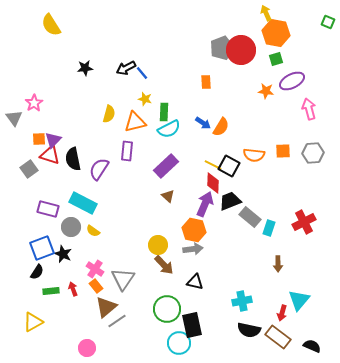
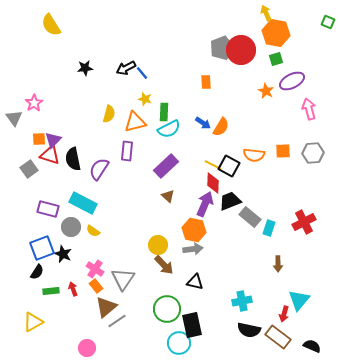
orange star at (266, 91): rotated 21 degrees clockwise
red arrow at (282, 313): moved 2 px right, 1 px down
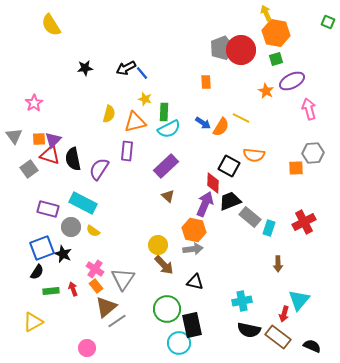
gray triangle at (14, 118): moved 18 px down
orange square at (283, 151): moved 13 px right, 17 px down
yellow line at (213, 165): moved 28 px right, 47 px up
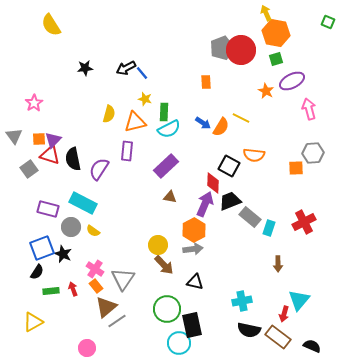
brown triangle at (168, 196): moved 2 px right, 1 px down; rotated 32 degrees counterclockwise
orange hexagon at (194, 230): rotated 20 degrees clockwise
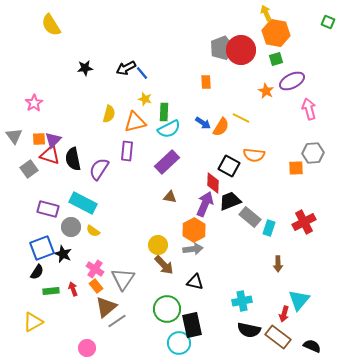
purple rectangle at (166, 166): moved 1 px right, 4 px up
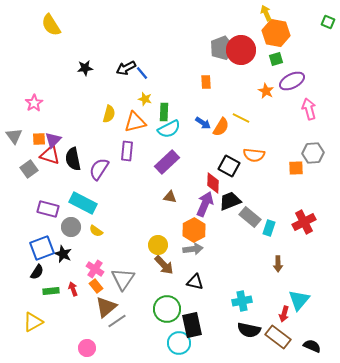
yellow semicircle at (93, 231): moved 3 px right
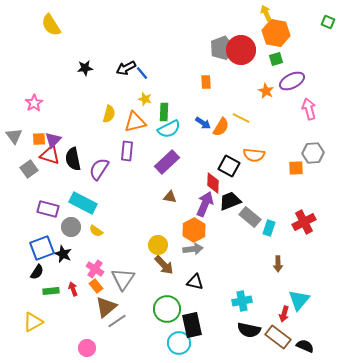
black semicircle at (312, 346): moved 7 px left
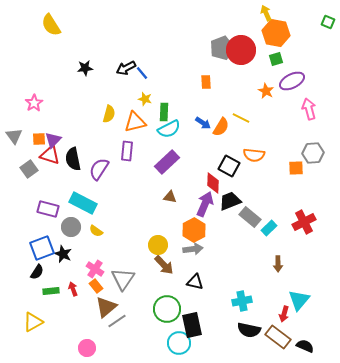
cyan rectangle at (269, 228): rotated 28 degrees clockwise
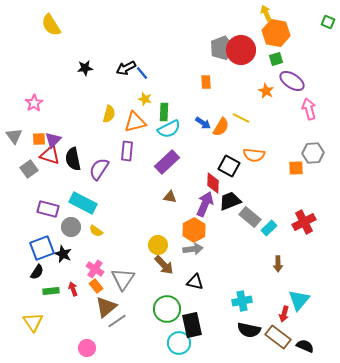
purple ellipse at (292, 81): rotated 60 degrees clockwise
yellow triangle at (33, 322): rotated 35 degrees counterclockwise
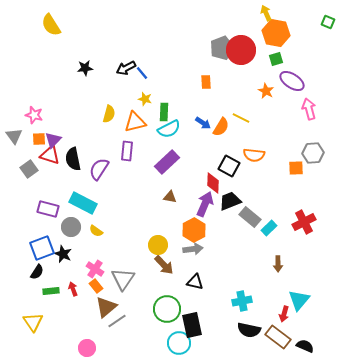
pink star at (34, 103): moved 12 px down; rotated 24 degrees counterclockwise
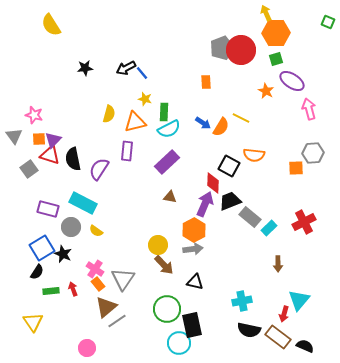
orange hexagon at (276, 33): rotated 12 degrees counterclockwise
blue square at (42, 248): rotated 10 degrees counterclockwise
orange rectangle at (96, 286): moved 2 px right, 2 px up
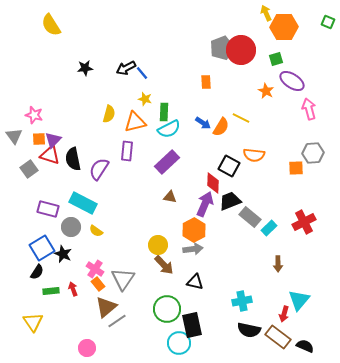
orange hexagon at (276, 33): moved 8 px right, 6 px up
